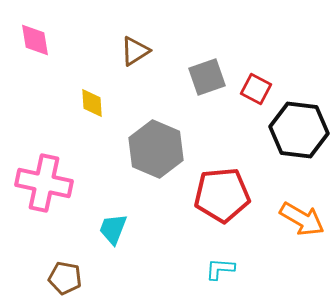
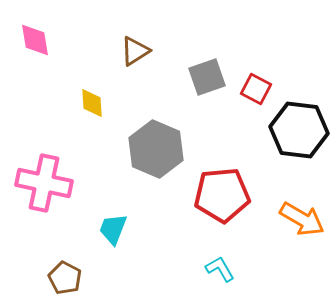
cyan L-shape: rotated 56 degrees clockwise
brown pentagon: rotated 16 degrees clockwise
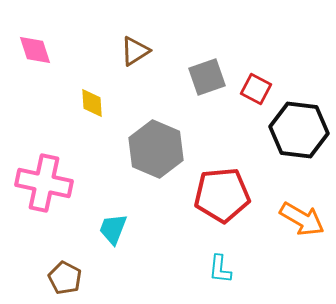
pink diamond: moved 10 px down; rotated 9 degrees counterclockwise
cyan L-shape: rotated 144 degrees counterclockwise
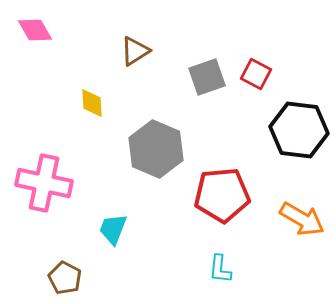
pink diamond: moved 20 px up; rotated 12 degrees counterclockwise
red square: moved 15 px up
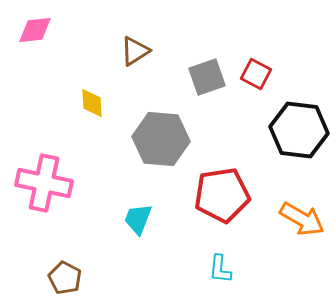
pink diamond: rotated 66 degrees counterclockwise
gray hexagon: moved 5 px right, 10 px up; rotated 18 degrees counterclockwise
red pentagon: rotated 4 degrees counterclockwise
cyan trapezoid: moved 25 px right, 10 px up
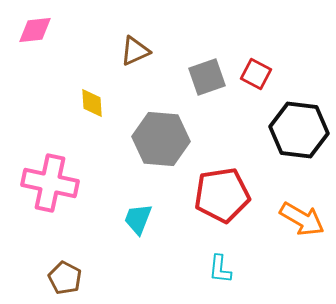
brown triangle: rotated 8 degrees clockwise
pink cross: moved 6 px right
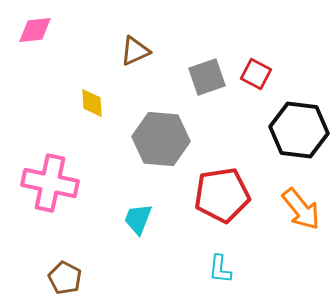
orange arrow: moved 1 px left, 10 px up; rotated 21 degrees clockwise
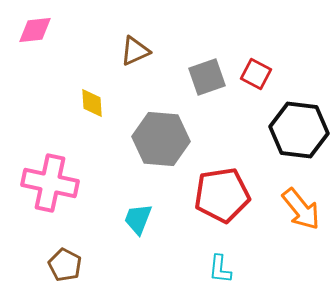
brown pentagon: moved 13 px up
